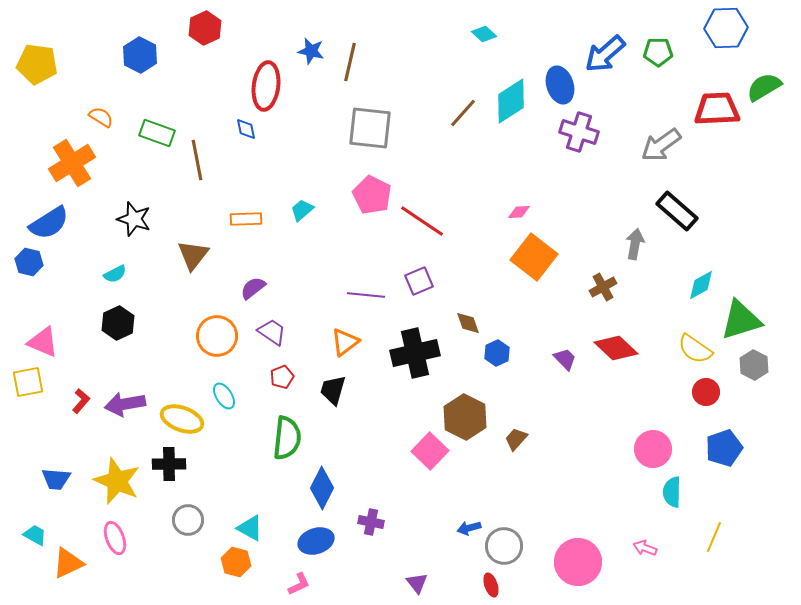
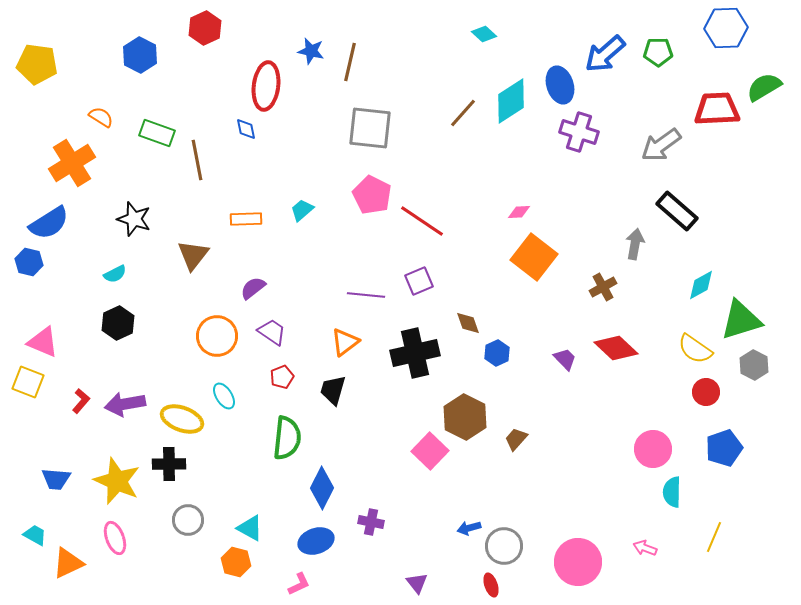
yellow square at (28, 382): rotated 32 degrees clockwise
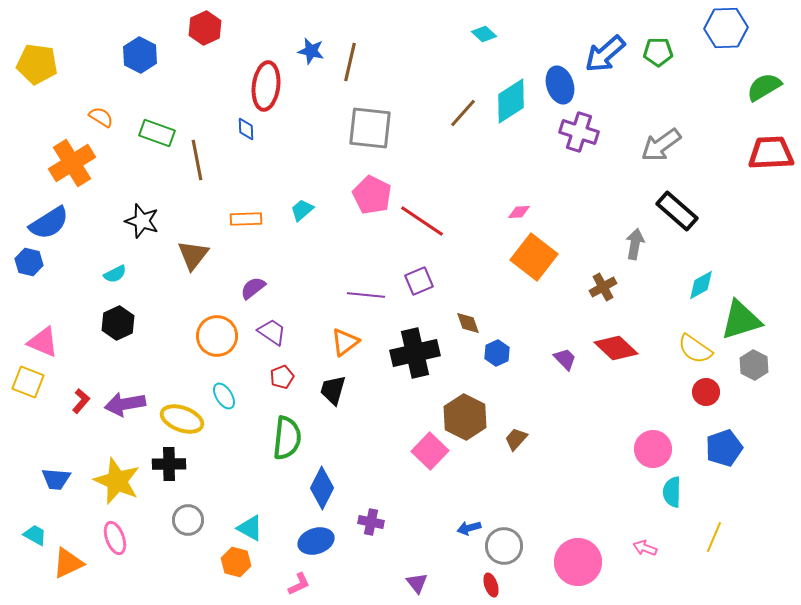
red trapezoid at (717, 109): moved 54 px right, 44 px down
blue diamond at (246, 129): rotated 10 degrees clockwise
black star at (134, 219): moved 8 px right, 2 px down
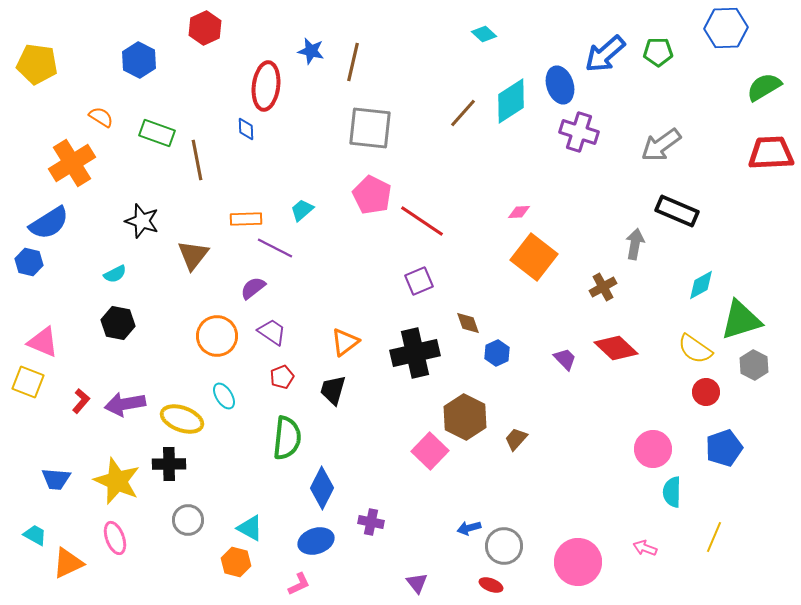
blue hexagon at (140, 55): moved 1 px left, 5 px down
brown line at (350, 62): moved 3 px right
black rectangle at (677, 211): rotated 18 degrees counterclockwise
purple line at (366, 295): moved 91 px left, 47 px up; rotated 21 degrees clockwise
black hexagon at (118, 323): rotated 24 degrees counterclockwise
red ellipse at (491, 585): rotated 50 degrees counterclockwise
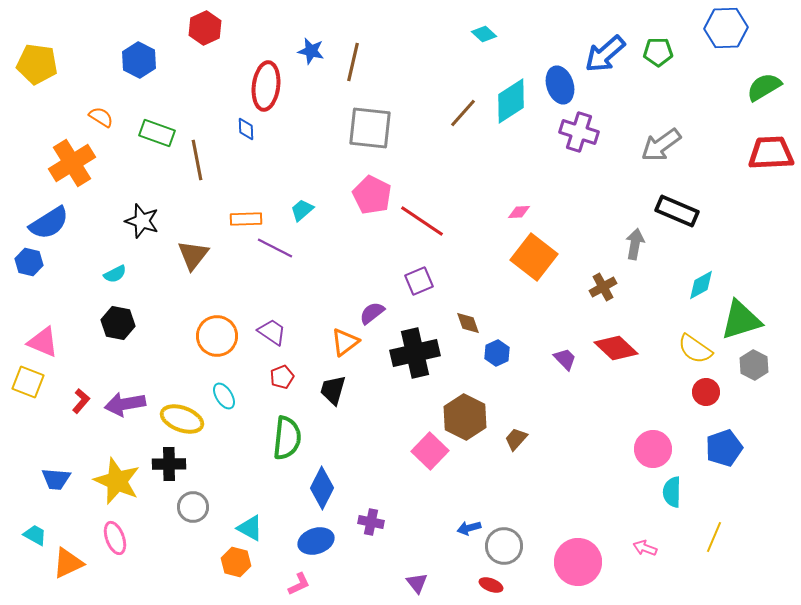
purple semicircle at (253, 288): moved 119 px right, 25 px down
gray circle at (188, 520): moved 5 px right, 13 px up
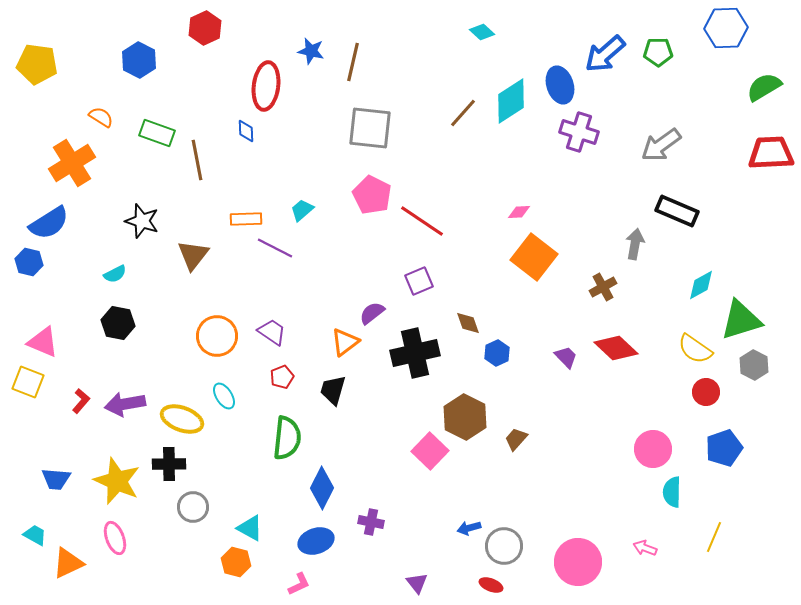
cyan diamond at (484, 34): moved 2 px left, 2 px up
blue diamond at (246, 129): moved 2 px down
purple trapezoid at (565, 359): moved 1 px right, 2 px up
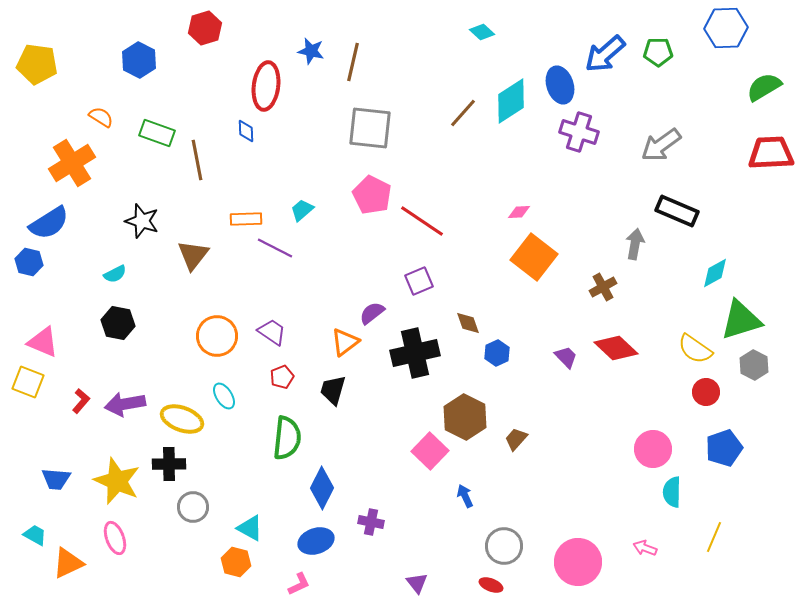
red hexagon at (205, 28): rotated 8 degrees clockwise
cyan diamond at (701, 285): moved 14 px right, 12 px up
blue arrow at (469, 528): moved 4 px left, 32 px up; rotated 80 degrees clockwise
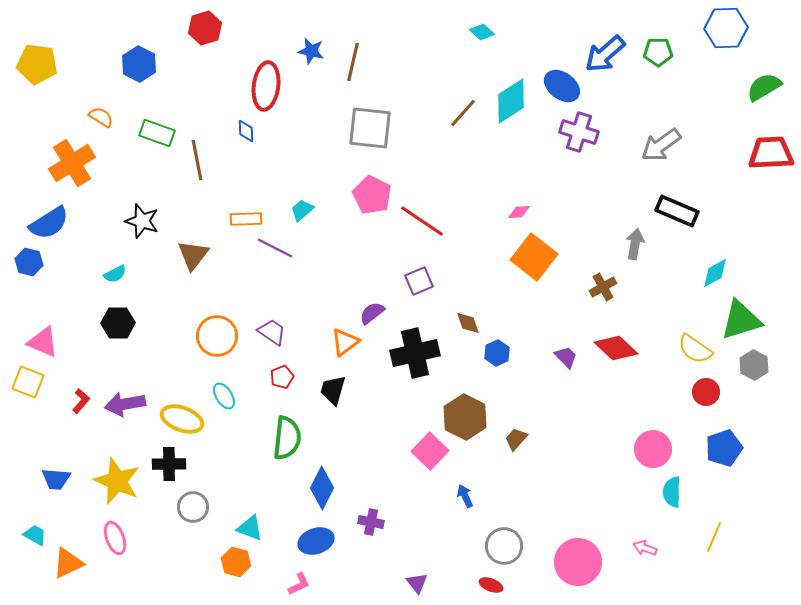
blue hexagon at (139, 60): moved 4 px down
blue ellipse at (560, 85): moved 2 px right, 1 px down; rotated 36 degrees counterclockwise
black hexagon at (118, 323): rotated 12 degrees counterclockwise
cyan triangle at (250, 528): rotated 8 degrees counterclockwise
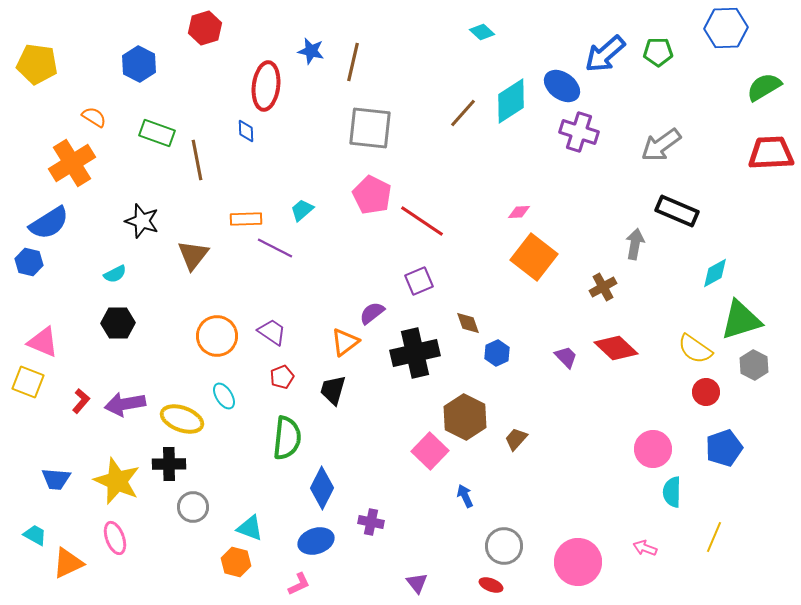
orange semicircle at (101, 117): moved 7 px left
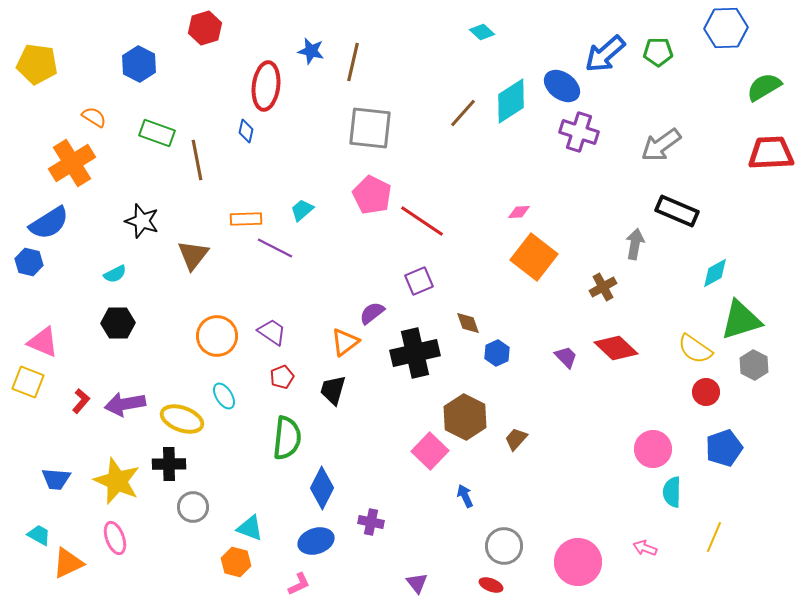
blue diamond at (246, 131): rotated 15 degrees clockwise
cyan trapezoid at (35, 535): moved 4 px right
